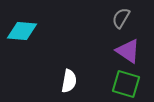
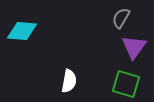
purple triangle: moved 6 px right, 4 px up; rotated 32 degrees clockwise
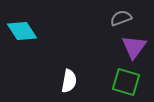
gray semicircle: rotated 40 degrees clockwise
cyan diamond: rotated 52 degrees clockwise
green square: moved 2 px up
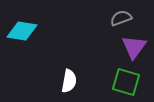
cyan diamond: rotated 48 degrees counterclockwise
